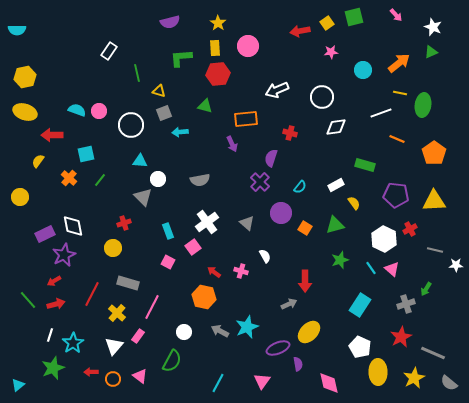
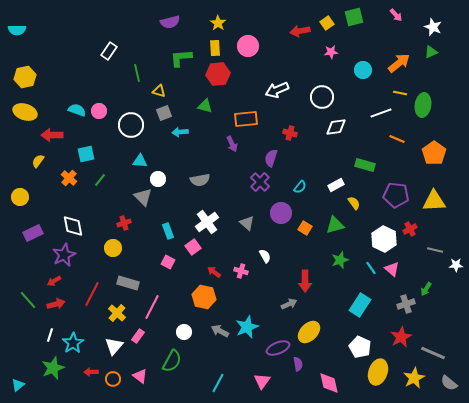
purple rectangle at (45, 234): moved 12 px left, 1 px up
yellow ellipse at (378, 372): rotated 20 degrees clockwise
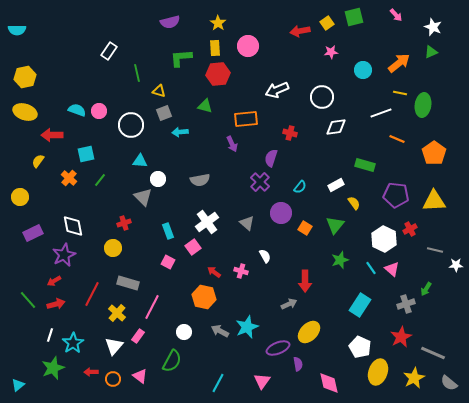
green triangle at (335, 225): rotated 36 degrees counterclockwise
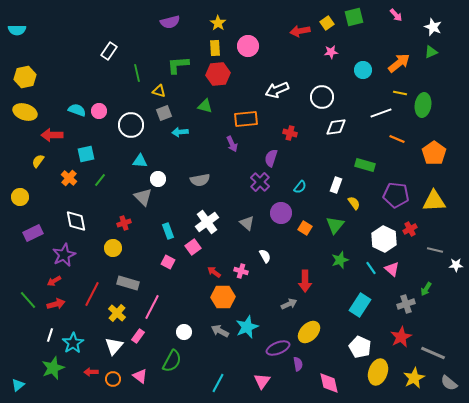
green L-shape at (181, 58): moved 3 px left, 7 px down
white rectangle at (336, 185): rotated 42 degrees counterclockwise
white diamond at (73, 226): moved 3 px right, 5 px up
orange hexagon at (204, 297): moved 19 px right; rotated 15 degrees counterclockwise
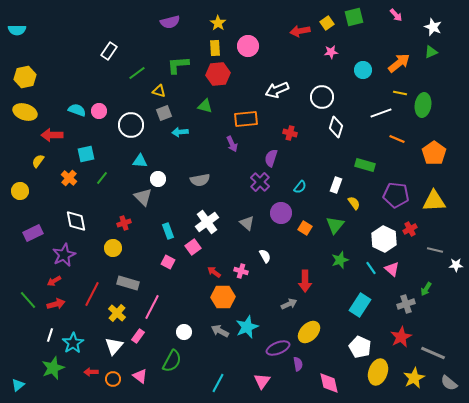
green line at (137, 73): rotated 66 degrees clockwise
white diamond at (336, 127): rotated 65 degrees counterclockwise
green line at (100, 180): moved 2 px right, 2 px up
yellow circle at (20, 197): moved 6 px up
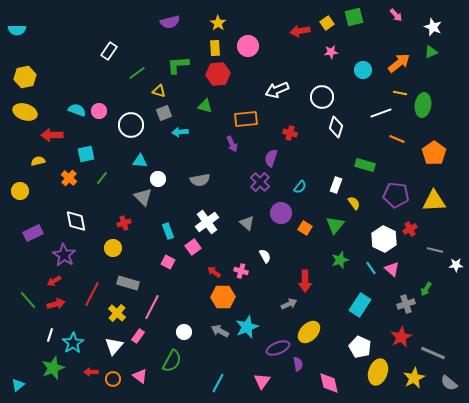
yellow semicircle at (38, 161): rotated 40 degrees clockwise
purple star at (64, 255): rotated 15 degrees counterclockwise
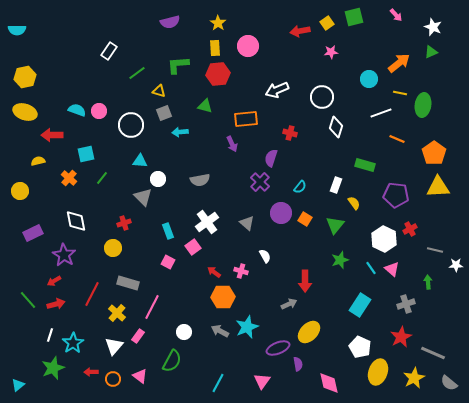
cyan circle at (363, 70): moved 6 px right, 9 px down
yellow triangle at (434, 201): moved 4 px right, 14 px up
orange square at (305, 228): moved 9 px up
green arrow at (426, 289): moved 2 px right, 7 px up; rotated 144 degrees clockwise
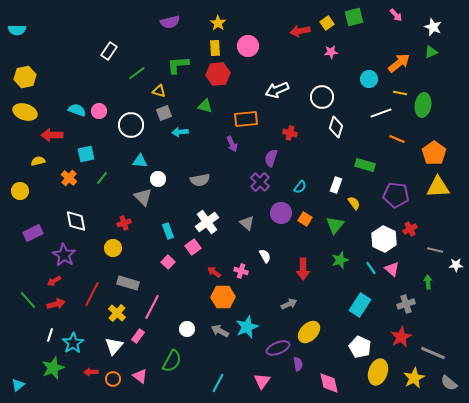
pink square at (168, 262): rotated 16 degrees clockwise
red arrow at (305, 281): moved 2 px left, 12 px up
white circle at (184, 332): moved 3 px right, 3 px up
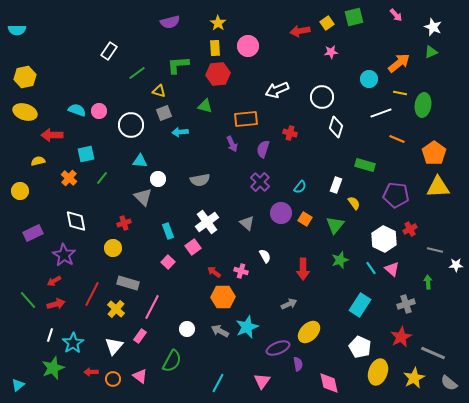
purple semicircle at (271, 158): moved 8 px left, 9 px up
yellow cross at (117, 313): moved 1 px left, 4 px up
pink rectangle at (138, 336): moved 2 px right
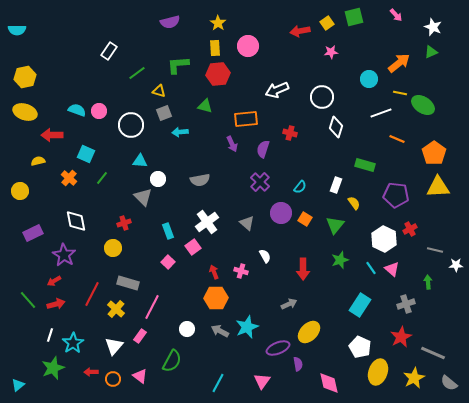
green ellipse at (423, 105): rotated 65 degrees counterclockwise
cyan square at (86, 154): rotated 36 degrees clockwise
red arrow at (214, 272): rotated 32 degrees clockwise
orange hexagon at (223, 297): moved 7 px left, 1 px down
